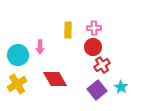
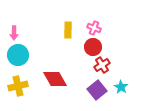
pink cross: rotated 24 degrees clockwise
pink arrow: moved 26 px left, 14 px up
yellow cross: moved 1 px right, 2 px down; rotated 18 degrees clockwise
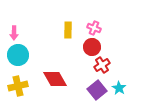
red circle: moved 1 px left
cyan star: moved 2 px left, 1 px down
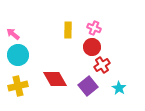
pink arrow: moved 1 px left, 1 px down; rotated 128 degrees clockwise
purple square: moved 9 px left, 4 px up
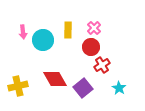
pink cross: rotated 24 degrees clockwise
pink arrow: moved 10 px right, 2 px up; rotated 136 degrees counterclockwise
red circle: moved 1 px left
cyan circle: moved 25 px right, 15 px up
purple square: moved 5 px left, 2 px down
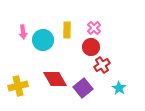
yellow rectangle: moved 1 px left
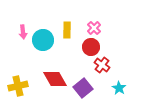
red cross: rotated 21 degrees counterclockwise
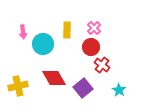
cyan circle: moved 4 px down
red diamond: moved 1 px left, 1 px up
cyan star: moved 2 px down
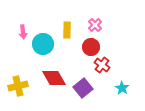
pink cross: moved 1 px right, 3 px up
cyan star: moved 3 px right, 2 px up
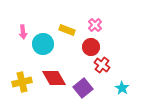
yellow rectangle: rotated 70 degrees counterclockwise
yellow cross: moved 4 px right, 4 px up
